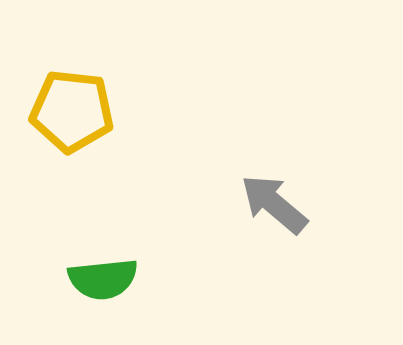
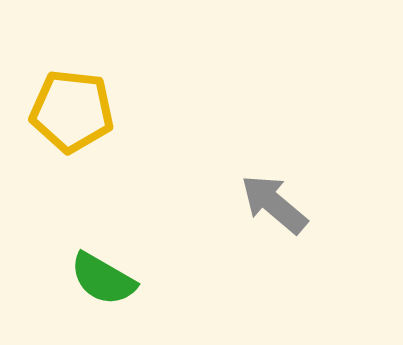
green semicircle: rotated 36 degrees clockwise
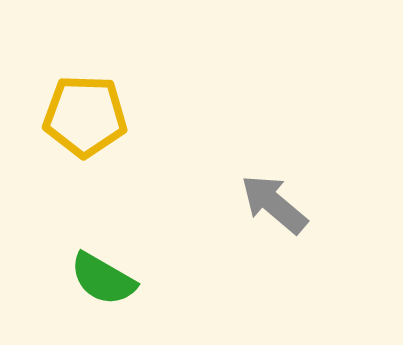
yellow pentagon: moved 13 px right, 5 px down; rotated 4 degrees counterclockwise
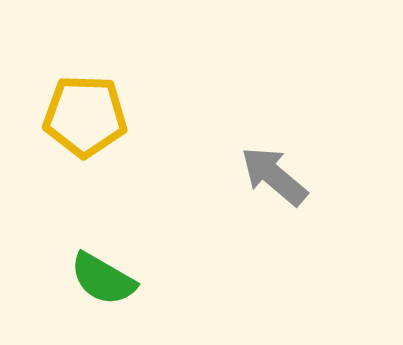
gray arrow: moved 28 px up
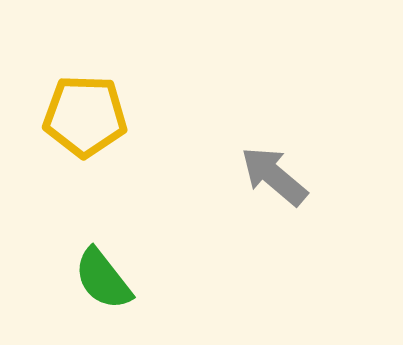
green semicircle: rotated 22 degrees clockwise
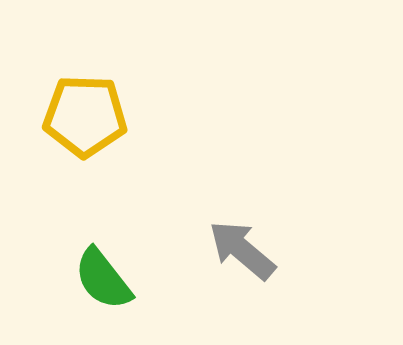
gray arrow: moved 32 px left, 74 px down
